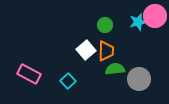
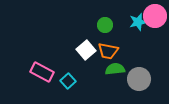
orange trapezoid: moved 2 px right; rotated 100 degrees clockwise
pink rectangle: moved 13 px right, 2 px up
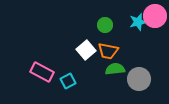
cyan square: rotated 14 degrees clockwise
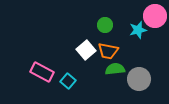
cyan star: moved 8 px down
cyan square: rotated 21 degrees counterclockwise
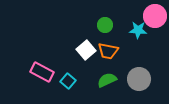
cyan star: rotated 18 degrees clockwise
green semicircle: moved 8 px left, 11 px down; rotated 18 degrees counterclockwise
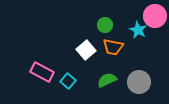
cyan star: rotated 24 degrees clockwise
orange trapezoid: moved 5 px right, 4 px up
gray circle: moved 3 px down
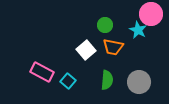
pink circle: moved 4 px left, 2 px up
green semicircle: rotated 120 degrees clockwise
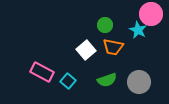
green semicircle: rotated 66 degrees clockwise
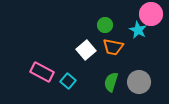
green semicircle: moved 4 px right, 2 px down; rotated 126 degrees clockwise
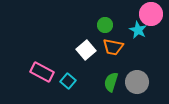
gray circle: moved 2 px left
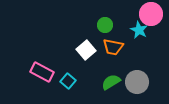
cyan star: moved 1 px right
green semicircle: rotated 42 degrees clockwise
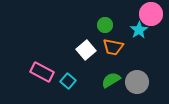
cyan star: rotated 12 degrees clockwise
green semicircle: moved 2 px up
